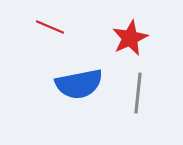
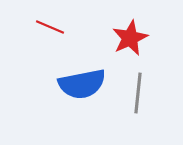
blue semicircle: moved 3 px right
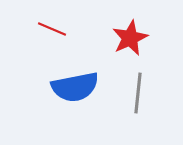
red line: moved 2 px right, 2 px down
blue semicircle: moved 7 px left, 3 px down
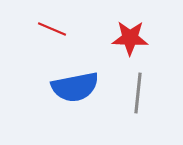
red star: rotated 27 degrees clockwise
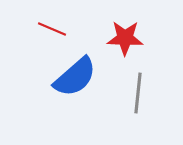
red star: moved 5 px left
blue semicircle: moved 10 px up; rotated 30 degrees counterclockwise
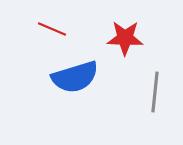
blue semicircle: rotated 24 degrees clockwise
gray line: moved 17 px right, 1 px up
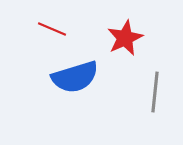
red star: rotated 27 degrees counterclockwise
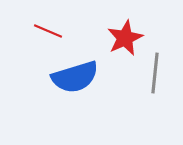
red line: moved 4 px left, 2 px down
gray line: moved 19 px up
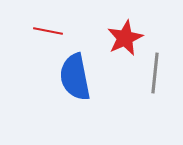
red line: rotated 12 degrees counterclockwise
blue semicircle: rotated 96 degrees clockwise
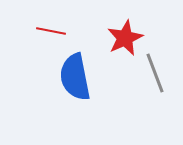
red line: moved 3 px right
gray line: rotated 27 degrees counterclockwise
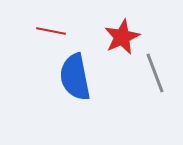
red star: moved 3 px left, 1 px up
